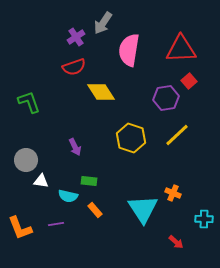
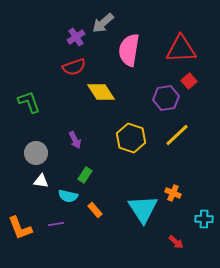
gray arrow: rotated 15 degrees clockwise
purple arrow: moved 7 px up
gray circle: moved 10 px right, 7 px up
green rectangle: moved 4 px left, 6 px up; rotated 63 degrees counterclockwise
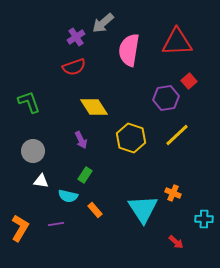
red triangle: moved 4 px left, 7 px up
yellow diamond: moved 7 px left, 15 px down
purple arrow: moved 6 px right
gray circle: moved 3 px left, 2 px up
orange L-shape: rotated 128 degrees counterclockwise
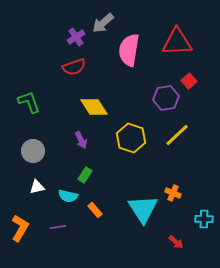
white triangle: moved 4 px left, 6 px down; rotated 21 degrees counterclockwise
purple line: moved 2 px right, 3 px down
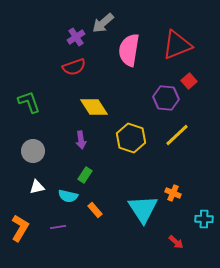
red triangle: moved 3 px down; rotated 20 degrees counterclockwise
purple hexagon: rotated 15 degrees clockwise
purple arrow: rotated 18 degrees clockwise
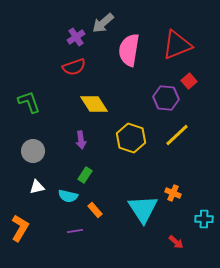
yellow diamond: moved 3 px up
purple line: moved 17 px right, 4 px down
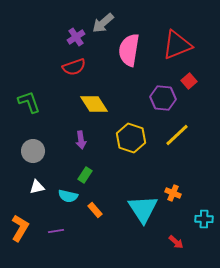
purple hexagon: moved 3 px left
purple line: moved 19 px left
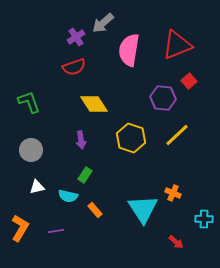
gray circle: moved 2 px left, 1 px up
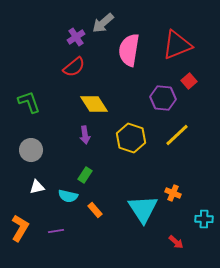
red semicircle: rotated 20 degrees counterclockwise
purple arrow: moved 4 px right, 5 px up
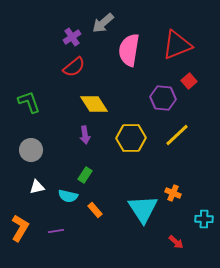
purple cross: moved 4 px left
yellow hexagon: rotated 20 degrees counterclockwise
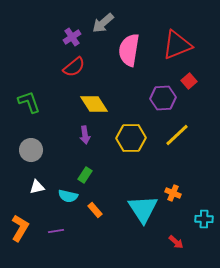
purple hexagon: rotated 10 degrees counterclockwise
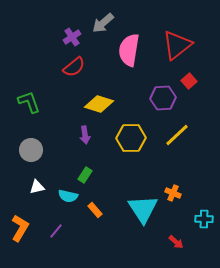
red triangle: rotated 16 degrees counterclockwise
yellow diamond: moved 5 px right; rotated 40 degrees counterclockwise
purple line: rotated 42 degrees counterclockwise
